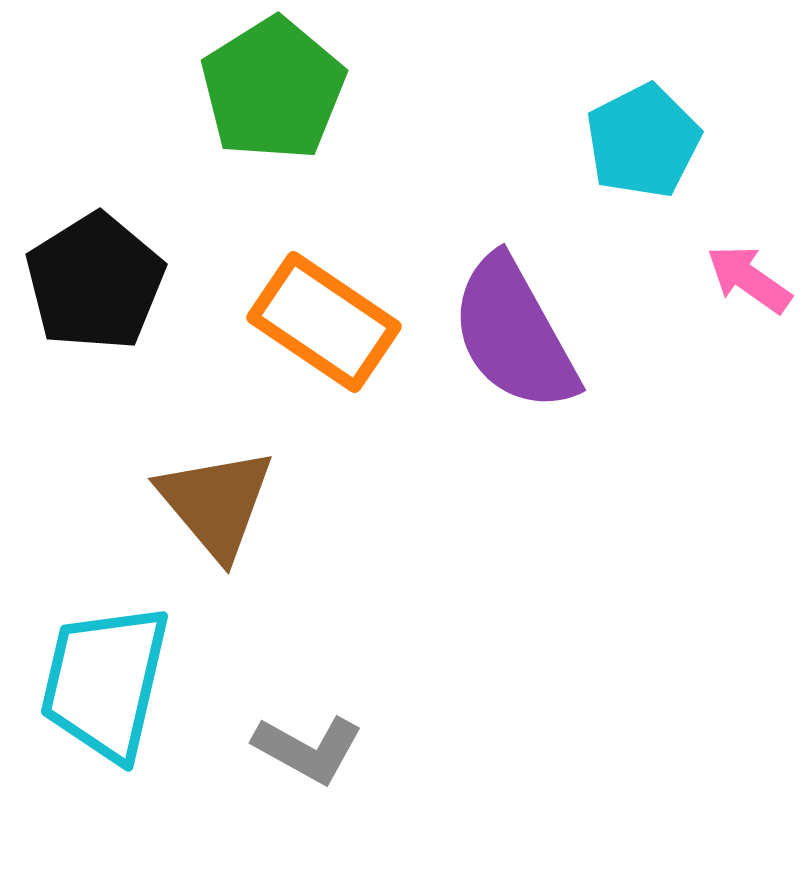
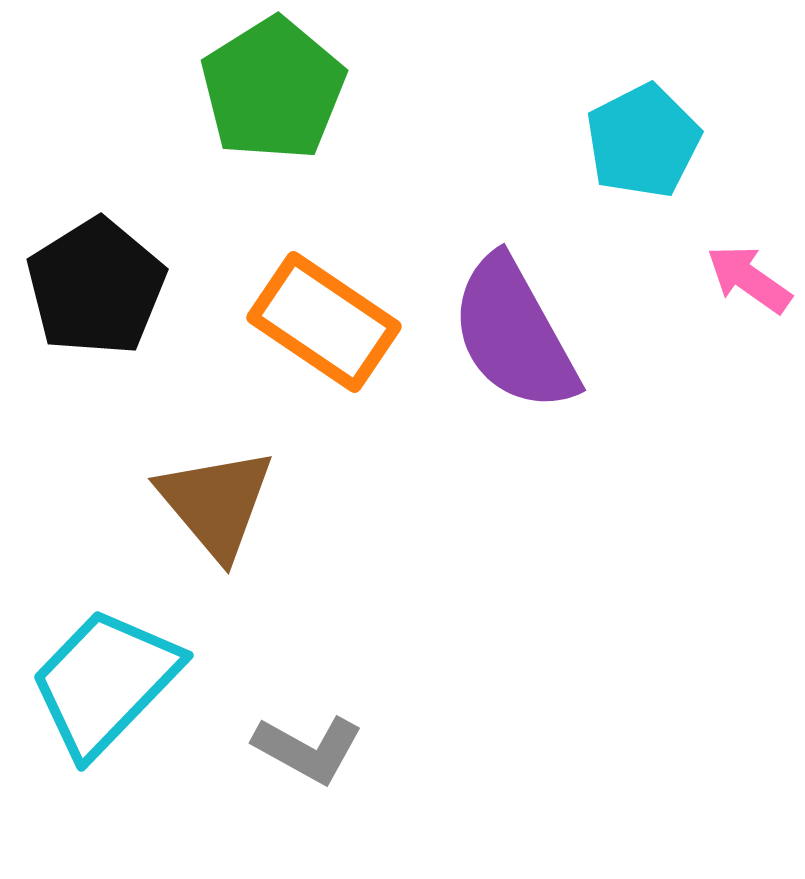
black pentagon: moved 1 px right, 5 px down
cyan trapezoid: rotated 31 degrees clockwise
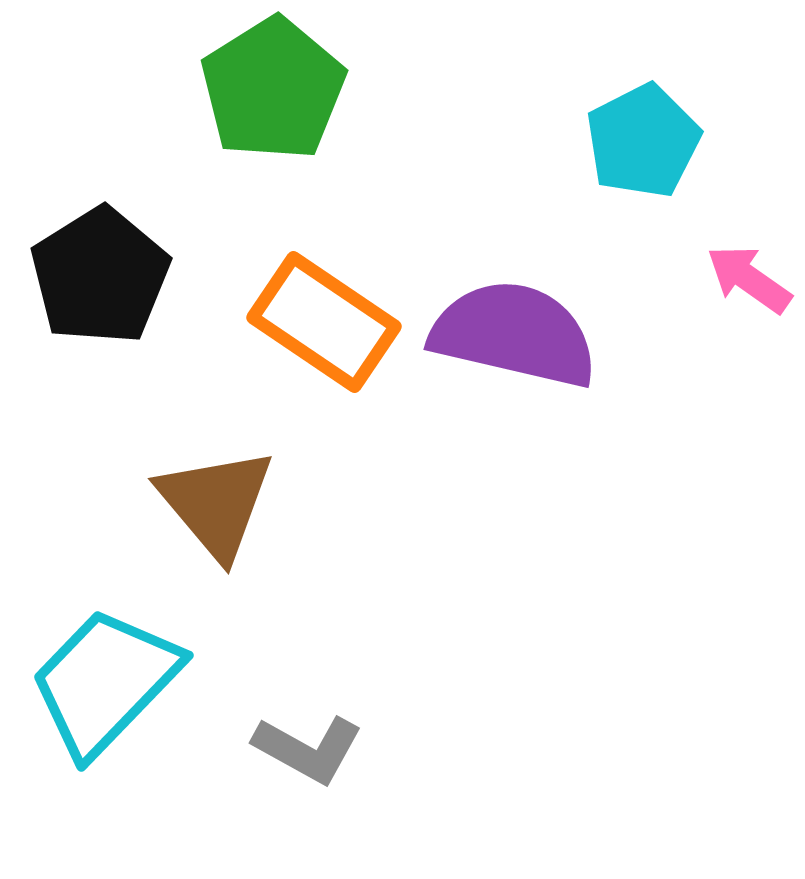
black pentagon: moved 4 px right, 11 px up
purple semicircle: rotated 132 degrees clockwise
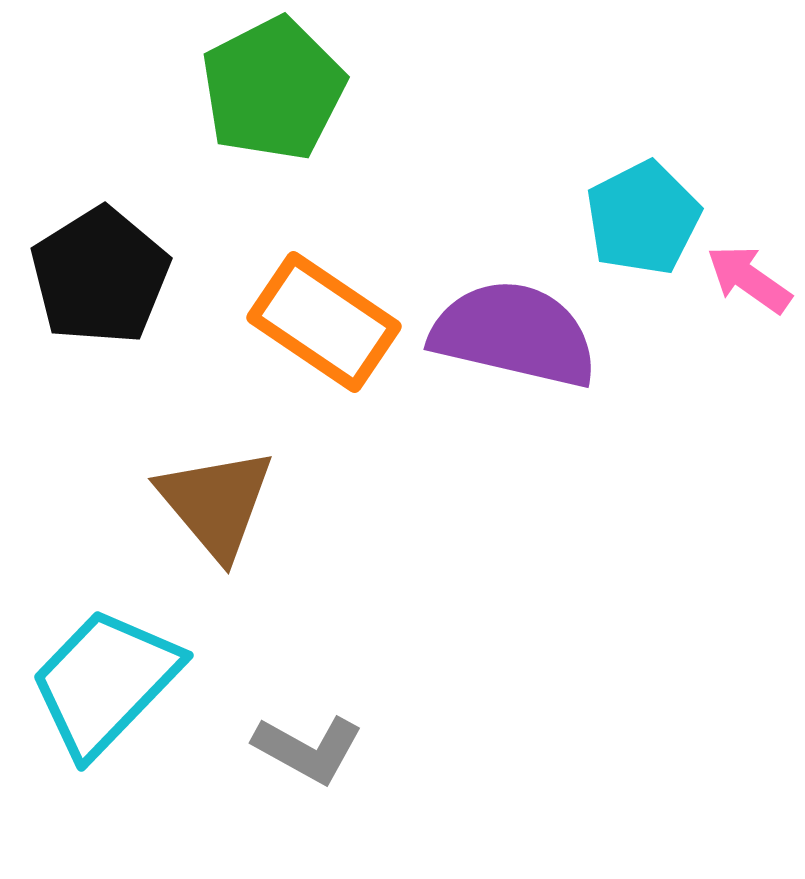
green pentagon: rotated 5 degrees clockwise
cyan pentagon: moved 77 px down
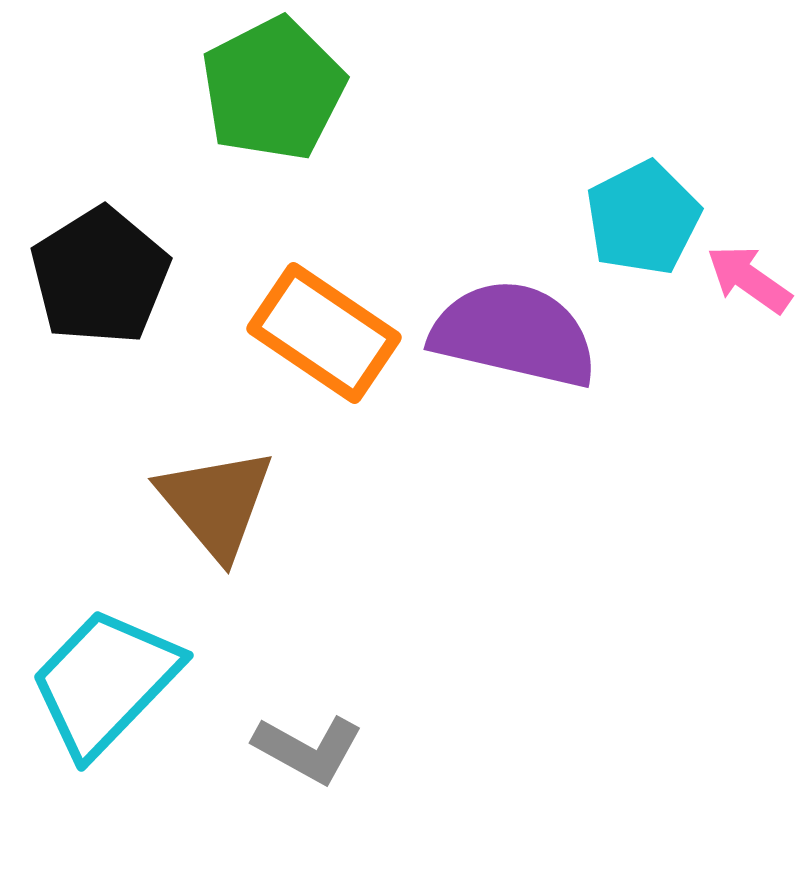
orange rectangle: moved 11 px down
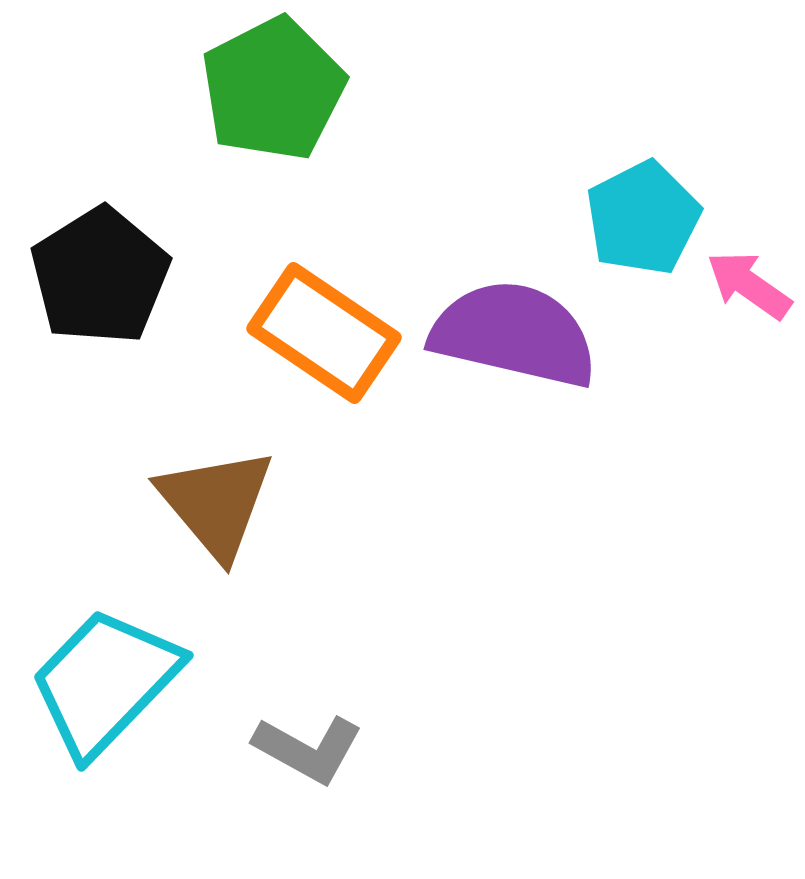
pink arrow: moved 6 px down
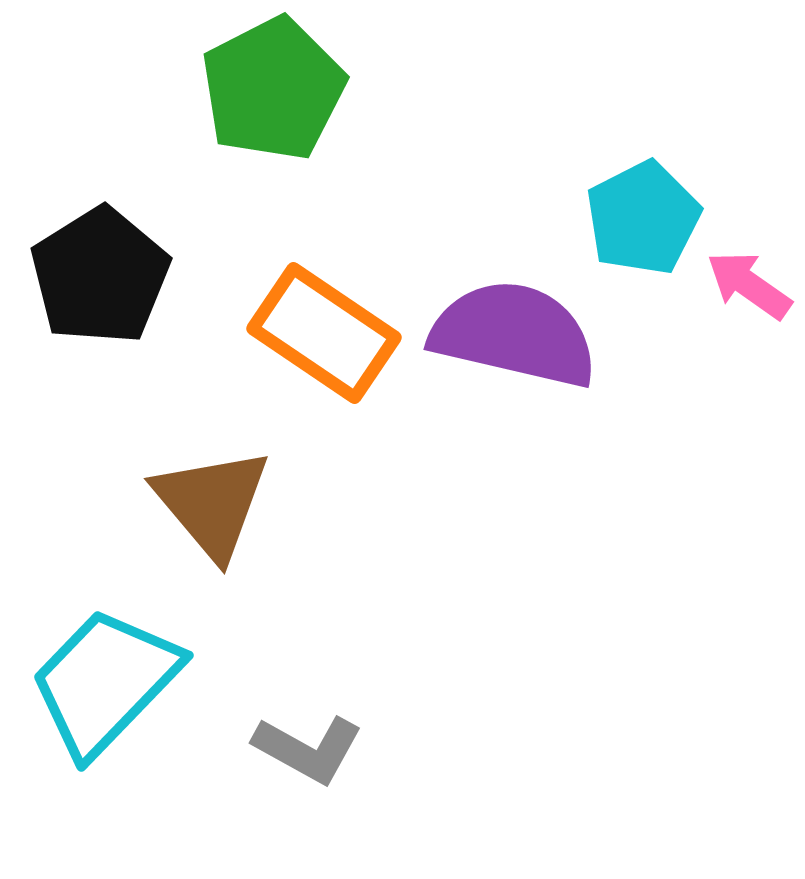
brown triangle: moved 4 px left
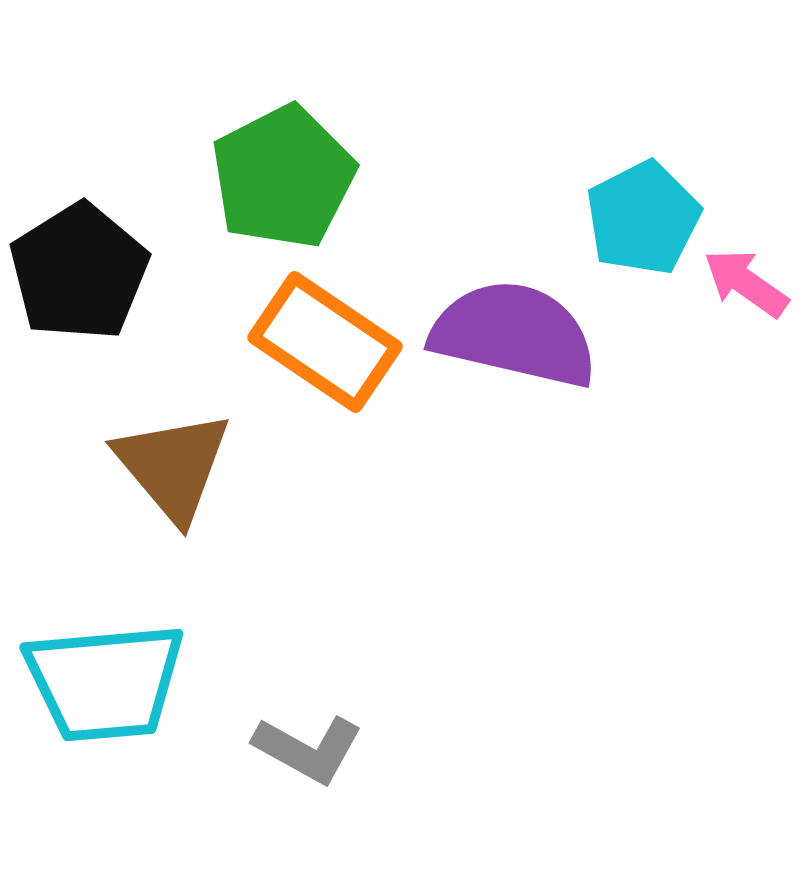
green pentagon: moved 10 px right, 88 px down
black pentagon: moved 21 px left, 4 px up
pink arrow: moved 3 px left, 2 px up
orange rectangle: moved 1 px right, 9 px down
brown triangle: moved 39 px left, 37 px up
cyan trapezoid: rotated 139 degrees counterclockwise
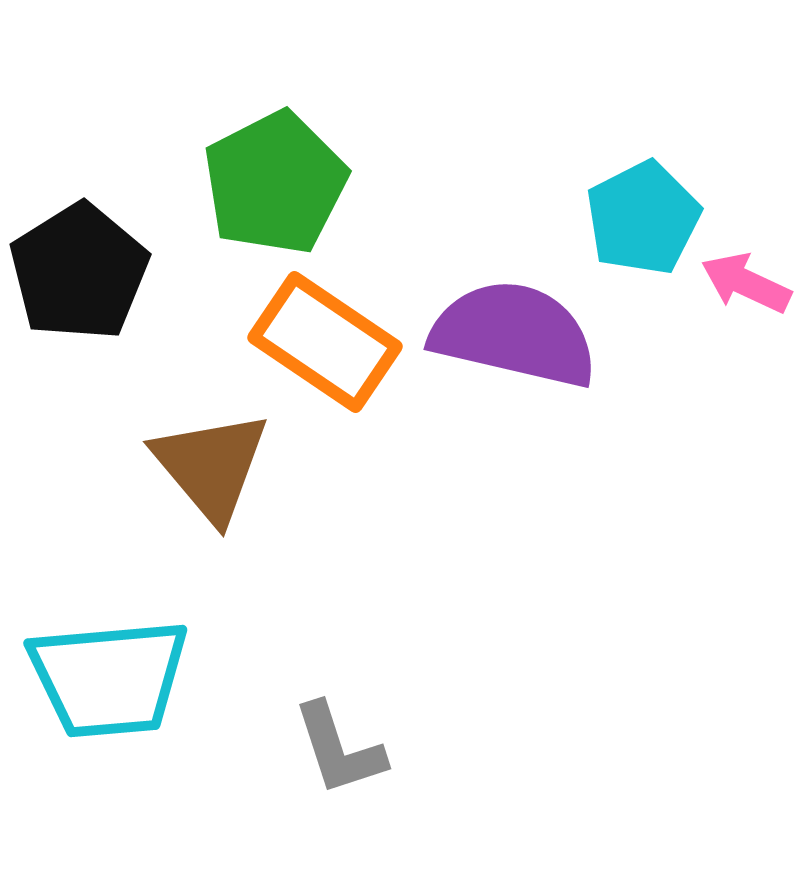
green pentagon: moved 8 px left, 6 px down
pink arrow: rotated 10 degrees counterclockwise
brown triangle: moved 38 px right
cyan trapezoid: moved 4 px right, 4 px up
gray L-shape: moved 31 px right; rotated 43 degrees clockwise
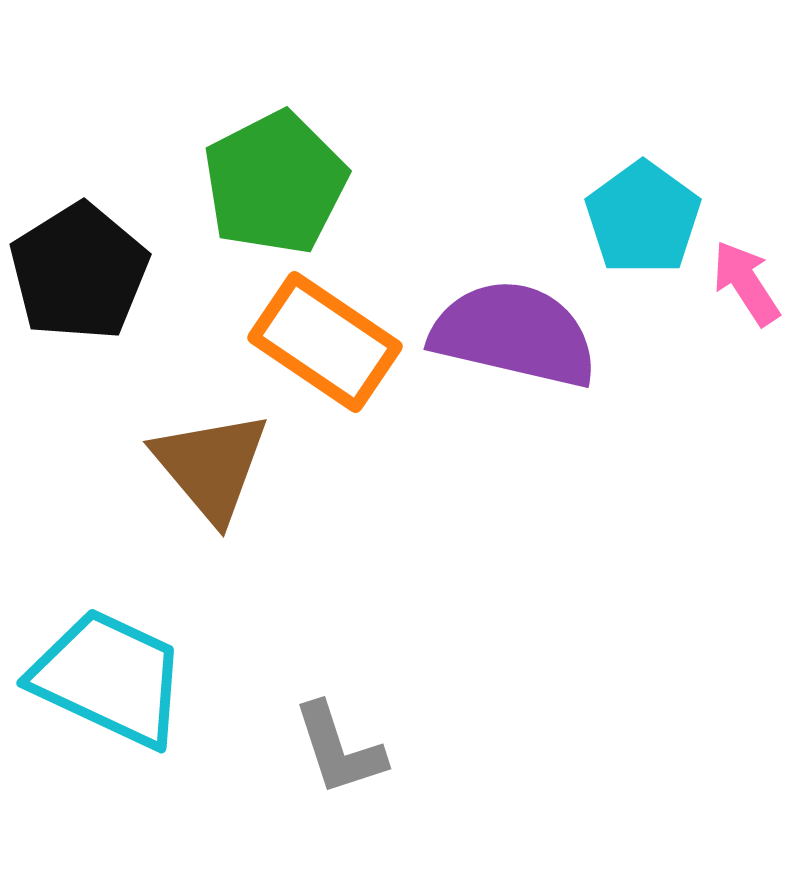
cyan pentagon: rotated 9 degrees counterclockwise
pink arrow: rotated 32 degrees clockwise
cyan trapezoid: rotated 150 degrees counterclockwise
